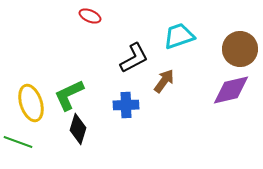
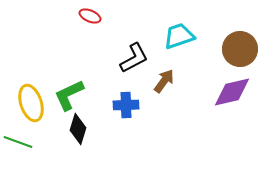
purple diamond: moved 1 px right, 2 px down
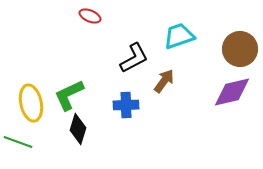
yellow ellipse: rotated 6 degrees clockwise
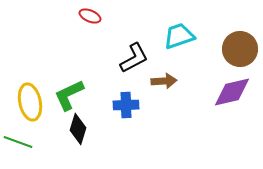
brown arrow: rotated 50 degrees clockwise
yellow ellipse: moved 1 px left, 1 px up
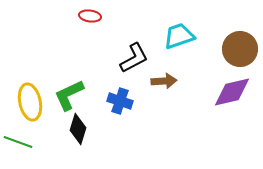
red ellipse: rotated 15 degrees counterclockwise
blue cross: moved 6 px left, 4 px up; rotated 20 degrees clockwise
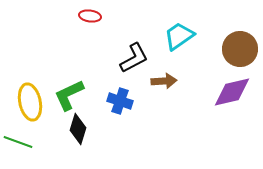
cyan trapezoid: rotated 16 degrees counterclockwise
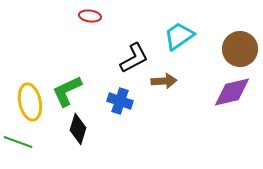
green L-shape: moved 2 px left, 4 px up
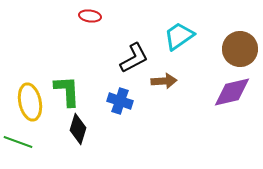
green L-shape: rotated 112 degrees clockwise
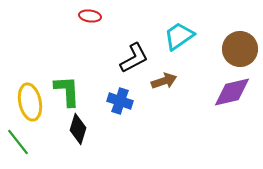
brown arrow: rotated 15 degrees counterclockwise
green line: rotated 32 degrees clockwise
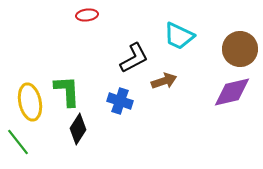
red ellipse: moved 3 px left, 1 px up; rotated 15 degrees counterclockwise
cyan trapezoid: rotated 120 degrees counterclockwise
black diamond: rotated 16 degrees clockwise
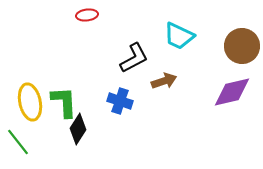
brown circle: moved 2 px right, 3 px up
green L-shape: moved 3 px left, 11 px down
